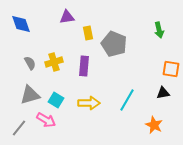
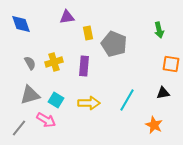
orange square: moved 5 px up
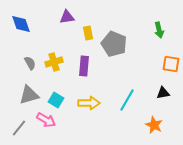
gray triangle: moved 1 px left
